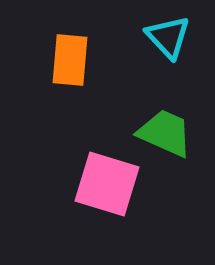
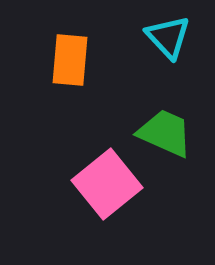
pink square: rotated 34 degrees clockwise
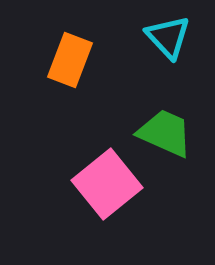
orange rectangle: rotated 16 degrees clockwise
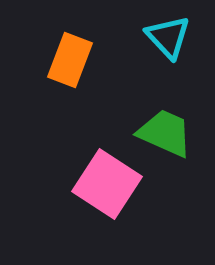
pink square: rotated 18 degrees counterclockwise
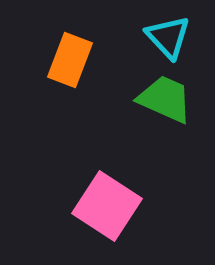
green trapezoid: moved 34 px up
pink square: moved 22 px down
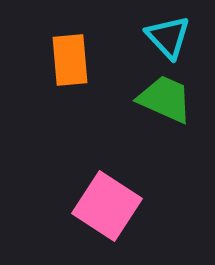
orange rectangle: rotated 26 degrees counterclockwise
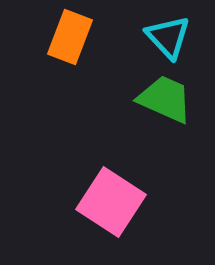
orange rectangle: moved 23 px up; rotated 26 degrees clockwise
pink square: moved 4 px right, 4 px up
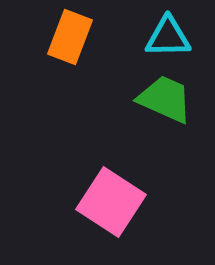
cyan triangle: rotated 48 degrees counterclockwise
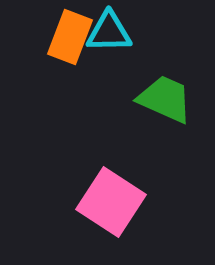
cyan triangle: moved 59 px left, 5 px up
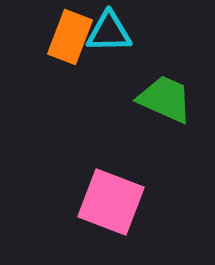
pink square: rotated 12 degrees counterclockwise
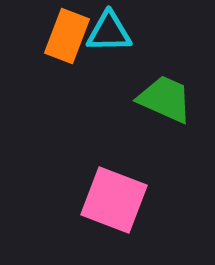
orange rectangle: moved 3 px left, 1 px up
pink square: moved 3 px right, 2 px up
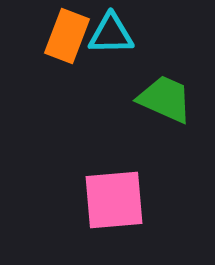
cyan triangle: moved 2 px right, 2 px down
pink square: rotated 26 degrees counterclockwise
